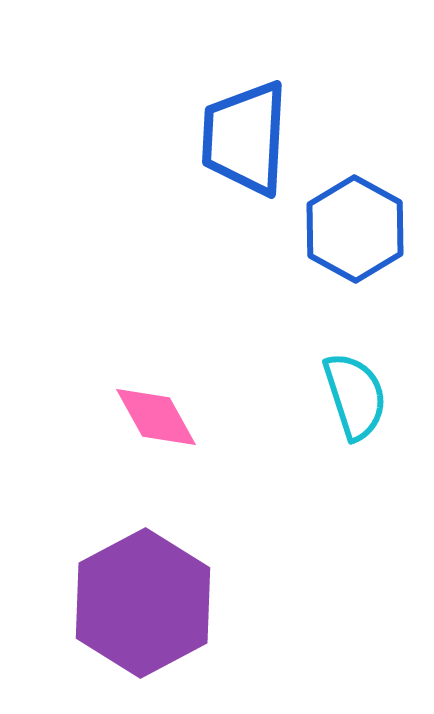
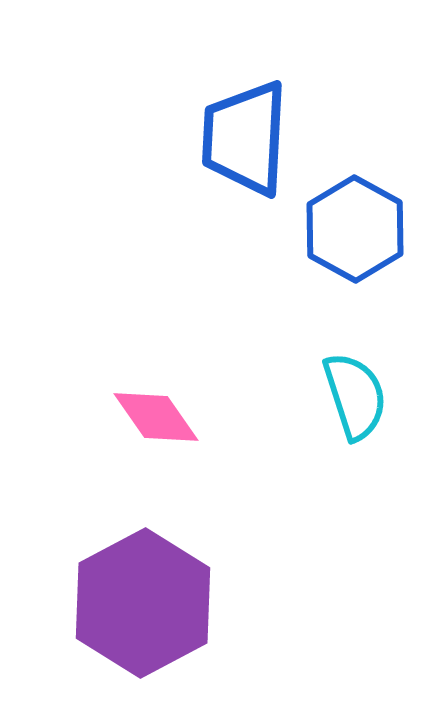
pink diamond: rotated 6 degrees counterclockwise
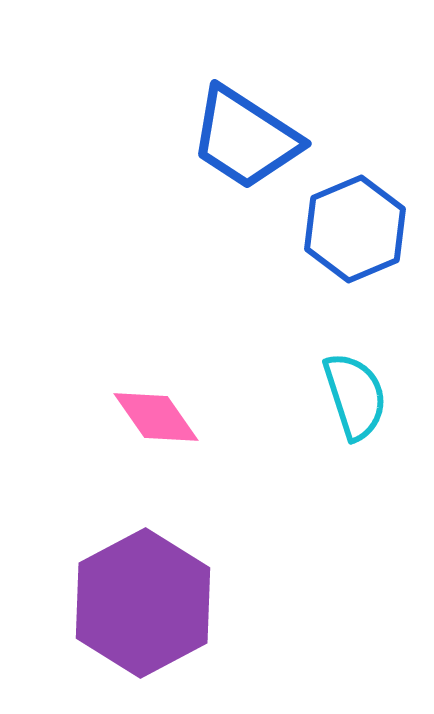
blue trapezoid: rotated 60 degrees counterclockwise
blue hexagon: rotated 8 degrees clockwise
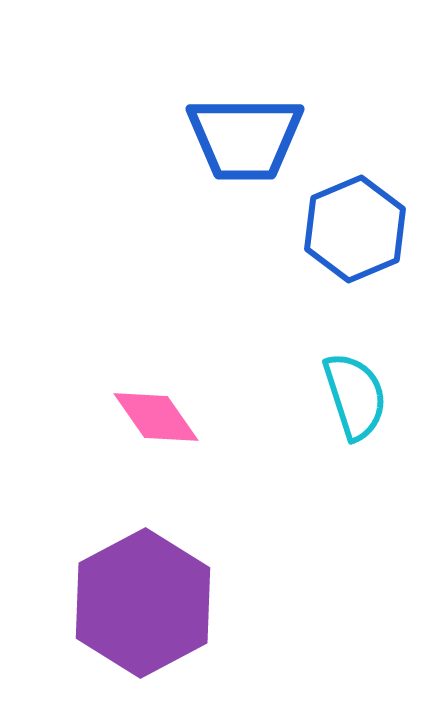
blue trapezoid: rotated 33 degrees counterclockwise
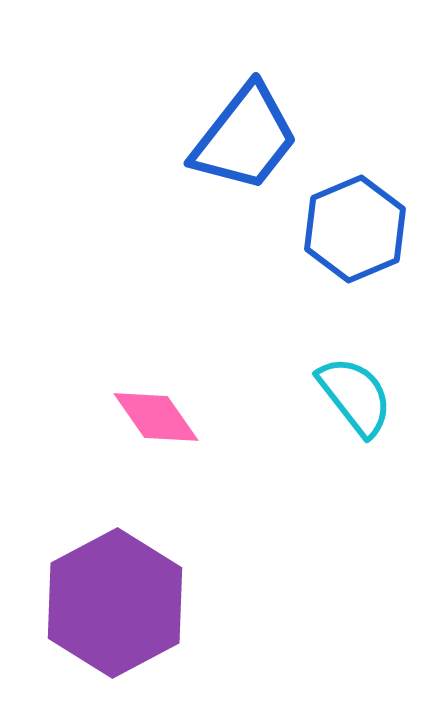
blue trapezoid: rotated 52 degrees counterclockwise
cyan semicircle: rotated 20 degrees counterclockwise
purple hexagon: moved 28 px left
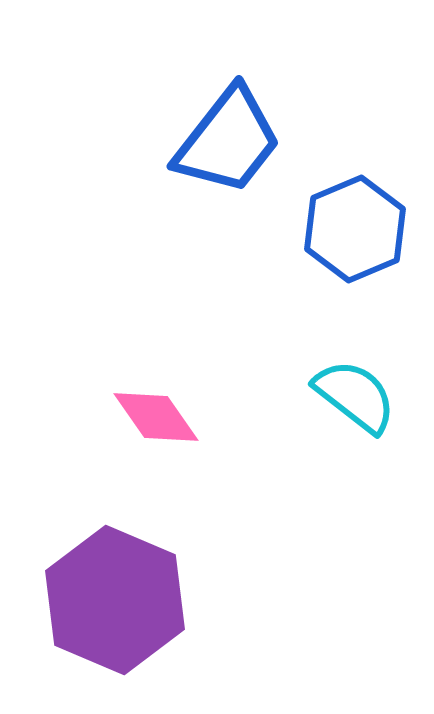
blue trapezoid: moved 17 px left, 3 px down
cyan semicircle: rotated 14 degrees counterclockwise
purple hexagon: moved 3 px up; rotated 9 degrees counterclockwise
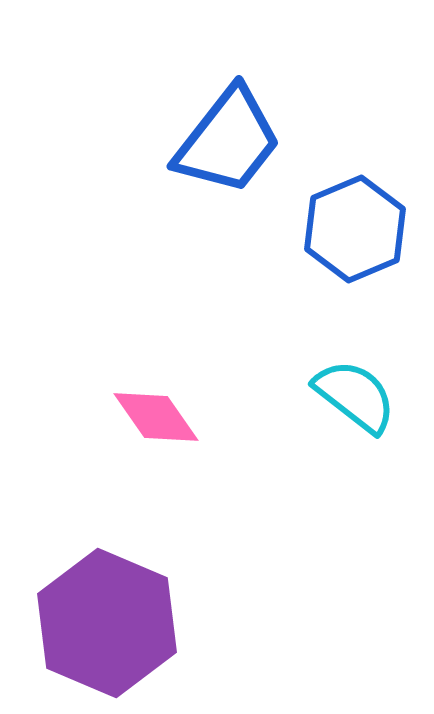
purple hexagon: moved 8 px left, 23 px down
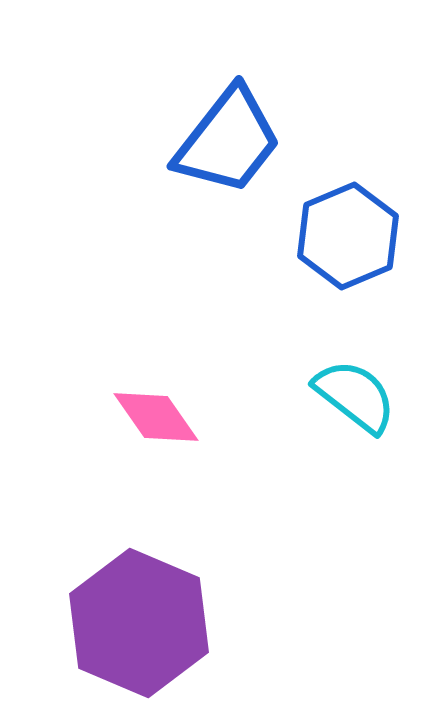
blue hexagon: moved 7 px left, 7 px down
purple hexagon: moved 32 px right
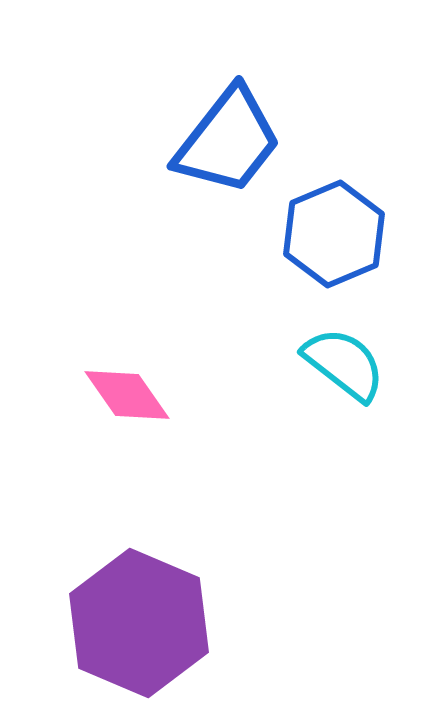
blue hexagon: moved 14 px left, 2 px up
cyan semicircle: moved 11 px left, 32 px up
pink diamond: moved 29 px left, 22 px up
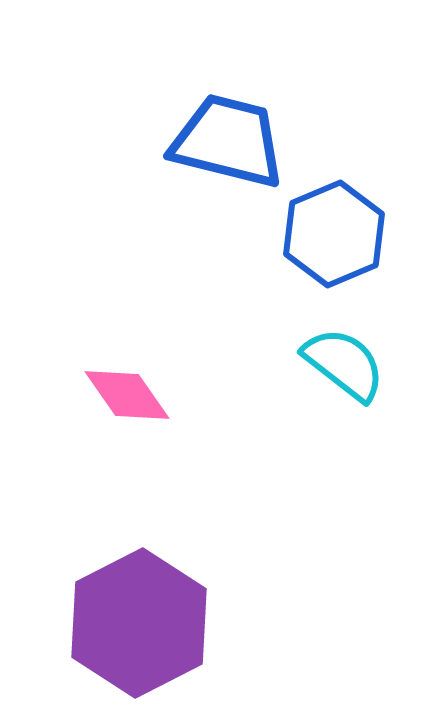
blue trapezoid: rotated 114 degrees counterclockwise
purple hexagon: rotated 10 degrees clockwise
